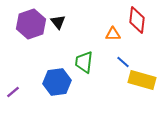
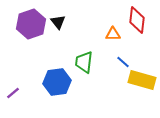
purple line: moved 1 px down
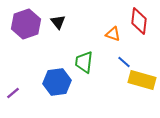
red diamond: moved 2 px right, 1 px down
purple hexagon: moved 5 px left
orange triangle: rotated 21 degrees clockwise
blue line: moved 1 px right
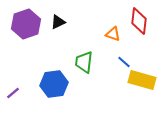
black triangle: rotated 42 degrees clockwise
blue hexagon: moved 3 px left, 2 px down
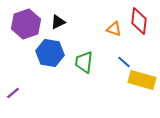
orange triangle: moved 1 px right, 5 px up
blue hexagon: moved 4 px left, 31 px up; rotated 16 degrees clockwise
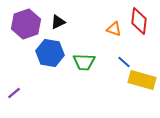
green trapezoid: rotated 95 degrees counterclockwise
purple line: moved 1 px right
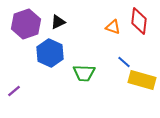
orange triangle: moved 1 px left, 2 px up
blue hexagon: rotated 16 degrees clockwise
green trapezoid: moved 11 px down
purple line: moved 2 px up
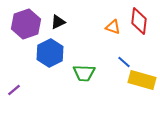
blue hexagon: rotated 8 degrees clockwise
purple line: moved 1 px up
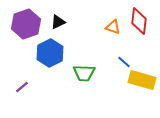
purple line: moved 8 px right, 3 px up
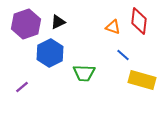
blue line: moved 1 px left, 7 px up
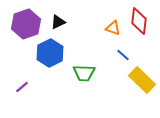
orange triangle: moved 1 px down
yellow rectangle: rotated 28 degrees clockwise
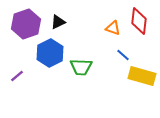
green trapezoid: moved 3 px left, 6 px up
yellow rectangle: moved 4 px up; rotated 28 degrees counterclockwise
purple line: moved 5 px left, 11 px up
